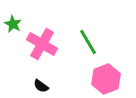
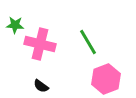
green star: moved 2 px right, 1 px down; rotated 24 degrees counterclockwise
pink cross: moved 2 px left; rotated 16 degrees counterclockwise
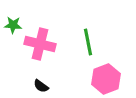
green star: moved 2 px left
green line: rotated 20 degrees clockwise
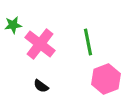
green star: rotated 12 degrees counterclockwise
pink cross: rotated 24 degrees clockwise
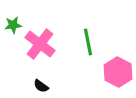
pink hexagon: moved 12 px right, 7 px up; rotated 12 degrees counterclockwise
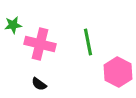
pink cross: rotated 24 degrees counterclockwise
black semicircle: moved 2 px left, 2 px up
